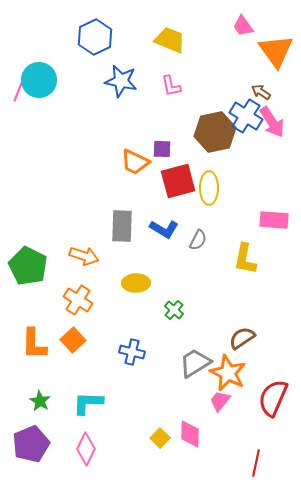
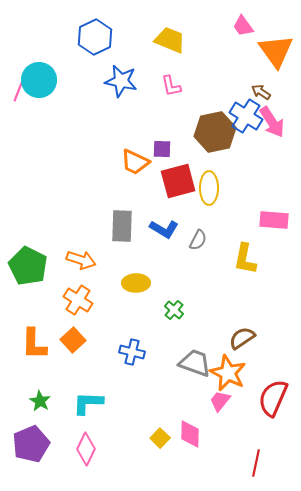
orange arrow at (84, 256): moved 3 px left, 4 px down
gray trapezoid at (195, 363): rotated 52 degrees clockwise
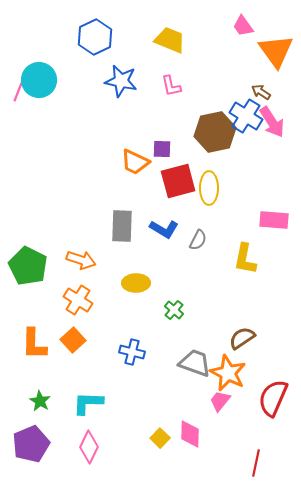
pink diamond at (86, 449): moved 3 px right, 2 px up
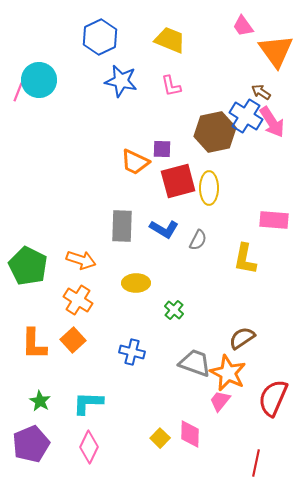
blue hexagon at (95, 37): moved 5 px right
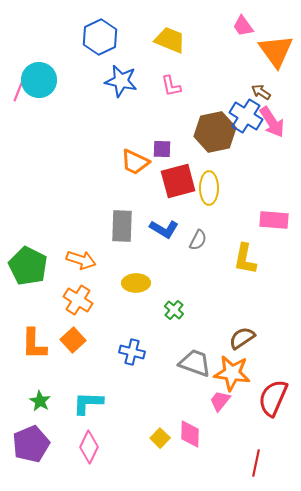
orange star at (228, 373): moved 4 px right; rotated 18 degrees counterclockwise
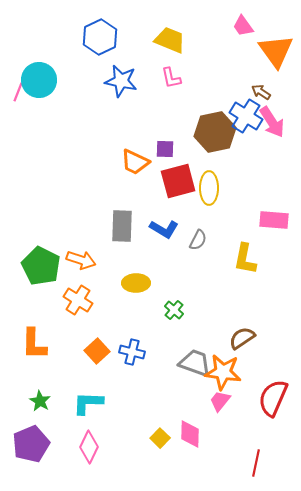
pink L-shape at (171, 86): moved 8 px up
purple square at (162, 149): moved 3 px right
green pentagon at (28, 266): moved 13 px right
orange square at (73, 340): moved 24 px right, 11 px down
orange star at (232, 373): moved 9 px left, 1 px up
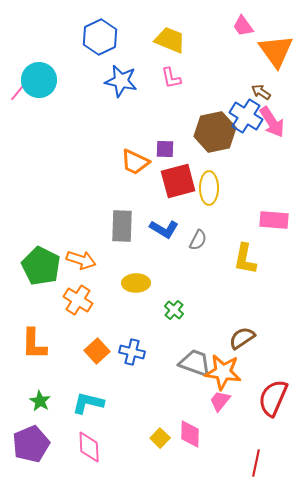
pink line at (18, 92): rotated 18 degrees clockwise
cyan L-shape at (88, 403): rotated 12 degrees clockwise
pink diamond at (89, 447): rotated 28 degrees counterclockwise
